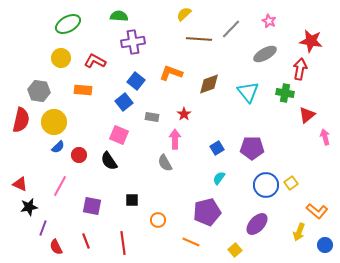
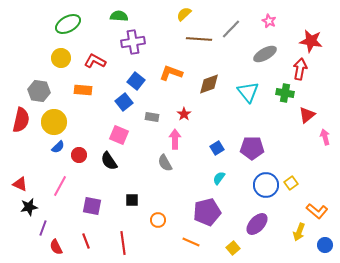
yellow square at (235, 250): moved 2 px left, 2 px up
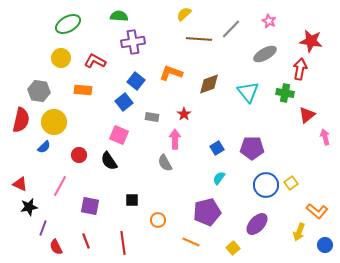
blue semicircle at (58, 147): moved 14 px left
purple square at (92, 206): moved 2 px left
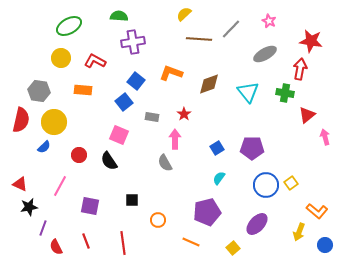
green ellipse at (68, 24): moved 1 px right, 2 px down
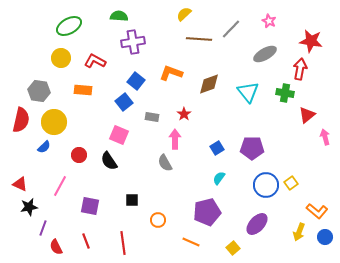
blue circle at (325, 245): moved 8 px up
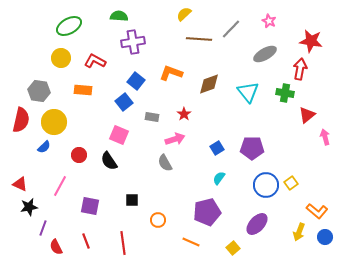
pink arrow at (175, 139): rotated 72 degrees clockwise
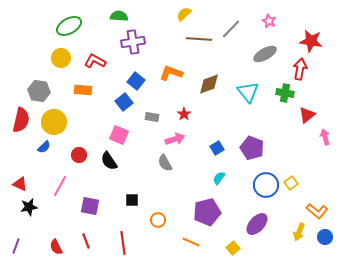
purple pentagon at (252, 148): rotated 20 degrees clockwise
purple line at (43, 228): moved 27 px left, 18 px down
